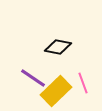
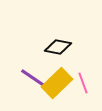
yellow rectangle: moved 1 px right, 8 px up
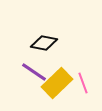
black diamond: moved 14 px left, 4 px up
purple line: moved 1 px right, 6 px up
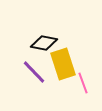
purple line: rotated 12 degrees clockwise
yellow rectangle: moved 6 px right, 19 px up; rotated 64 degrees counterclockwise
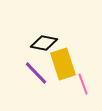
purple line: moved 2 px right, 1 px down
pink line: moved 1 px down
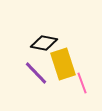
pink line: moved 1 px left, 1 px up
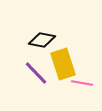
black diamond: moved 2 px left, 3 px up
pink line: rotated 60 degrees counterclockwise
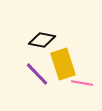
purple line: moved 1 px right, 1 px down
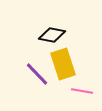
black diamond: moved 10 px right, 5 px up
pink line: moved 8 px down
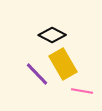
black diamond: rotated 16 degrees clockwise
yellow rectangle: rotated 12 degrees counterclockwise
